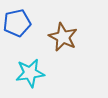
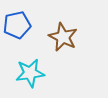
blue pentagon: moved 2 px down
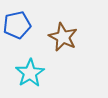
cyan star: rotated 24 degrees counterclockwise
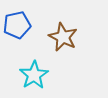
cyan star: moved 4 px right, 2 px down
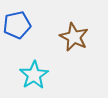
brown star: moved 11 px right
